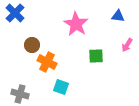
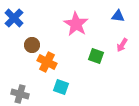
blue cross: moved 1 px left, 5 px down
pink arrow: moved 5 px left
green square: rotated 21 degrees clockwise
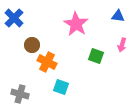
pink arrow: rotated 16 degrees counterclockwise
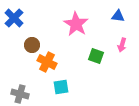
cyan square: rotated 28 degrees counterclockwise
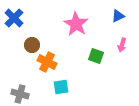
blue triangle: rotated 32 degrees counterclockwise
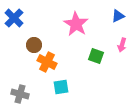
brown circle: moved 2 px right
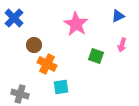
orange cross: moved 2 px down
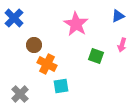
cyan square: moved 1 px up
gray cross: rotated 30 degrees clockwise
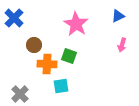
green square: moved 27 px left
orange cross: rotated 24 degrees counterclockwise
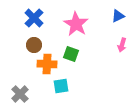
blue cross: moved 20 px right
green square: moved 2 px right, 2 px up
